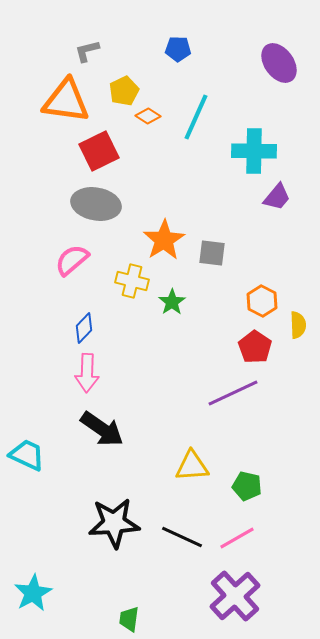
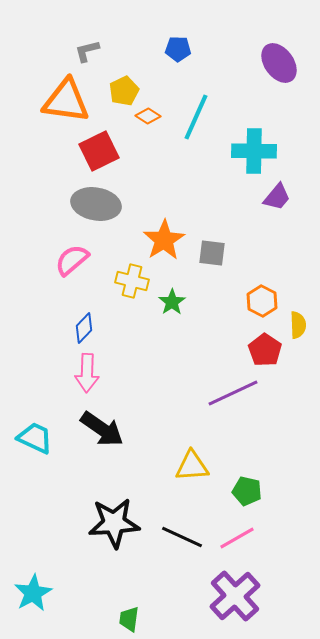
red pentagon: moved 10 px right, 3 px down
cyan trapezoid: moved 8 px right, 17 px up
green pentagon: moved 5 px down
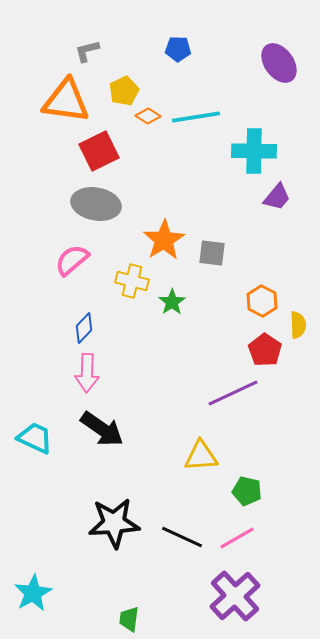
cyan line: rotated 57 degrees clockwise
yellow triangle: moved 9 px right, 10 px up
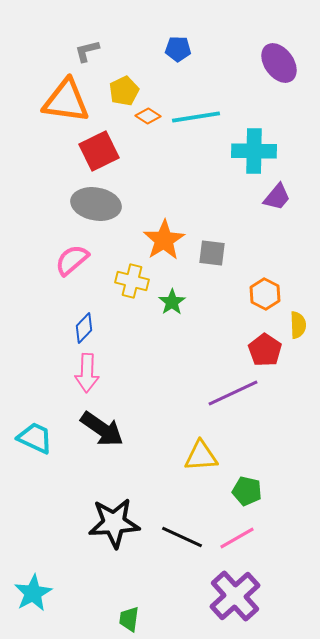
orange hexagon: moved 3 px right, 7 px up
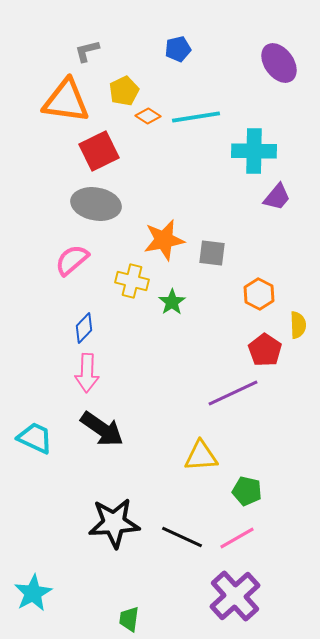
blue pentagon: rotated 15 degrees counterclockwise
orange star: rotated 21 degrees clockwise
orange hexagon: moved 6 px left
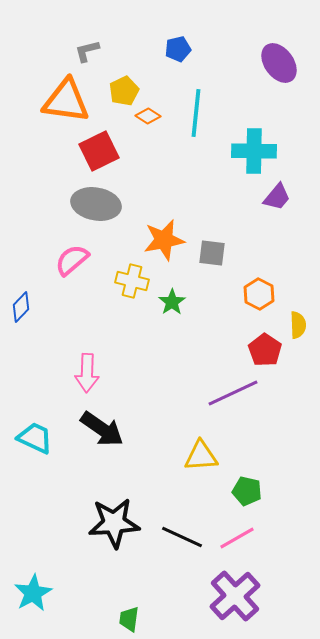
cyan line: moved 4 px up; rotated 75 degrees counterclockwise
blue diamond: moved 63 px left, 21 px up
